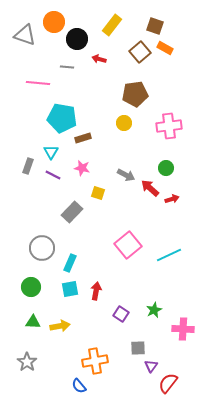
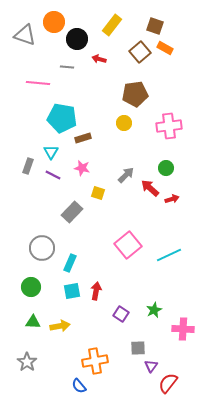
gray arrow at (126, 175): rotated 72 degrees counterclockwise
cyan square at (70, 289): moved 2 px right, 2 px down
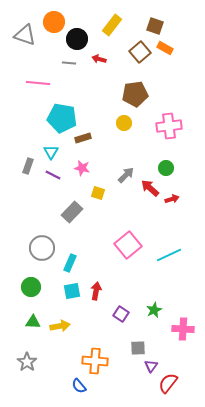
gray line at (67, 67): moved 2 px right, 4 px up
orange cross at (95, 361): rotated 15 degrees clockwise
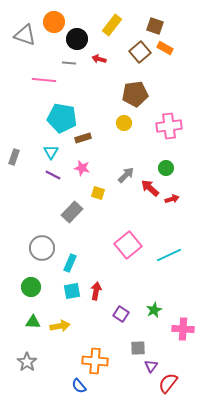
pink line at (38, 83): moved 6 px right, 3 px up
gray rectangle at (28, 166): moved 14 px left, 9 px up
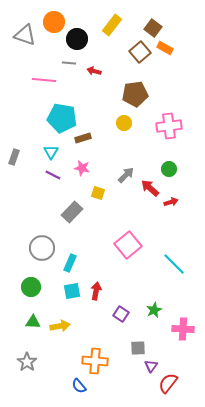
brown square at (155, 26): moved 2 px left, 2 px down; rotated 18 degrees clockwise
red arrow at (99, 59): moved 5 px left, 12 px down
green circle at (166, 168): moved 3 px right, 1 px down
red arrow at (172, 199): moved 1 px left, 3 px down
cyan line at (169, 255): moved 5 px right, 9 px down; rotated 70 degrees clockwise
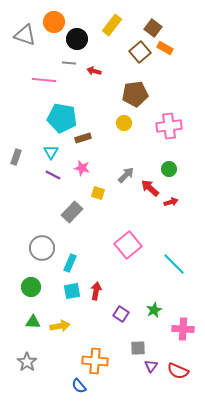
gray rectangle at (14, 157): moved 2 px right
red semicircle at (168, 383): moved 10 px right, 12 px up; rotated 105 degrees counterclockwise
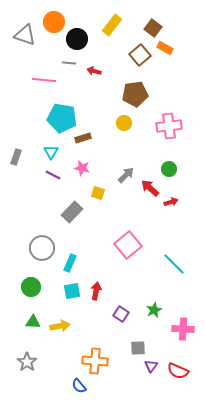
brown square at (140, 52): moved 3 px down
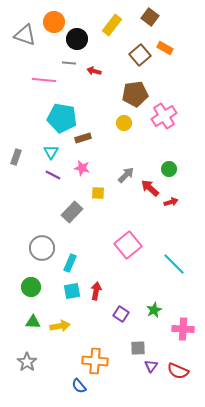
brown square at (153, 28): moved 3 px left, 11 px up
pink cross at (169, 126): moved 5 px left, 10 px up; rotated 25 degrees counterclockwise
yellow square at (98, 193): rotated 16 degrees counterclockwise
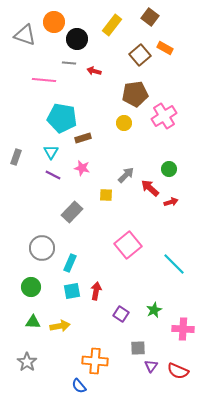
yellow square at (98, 193): moved 8 px right, 2 px down
